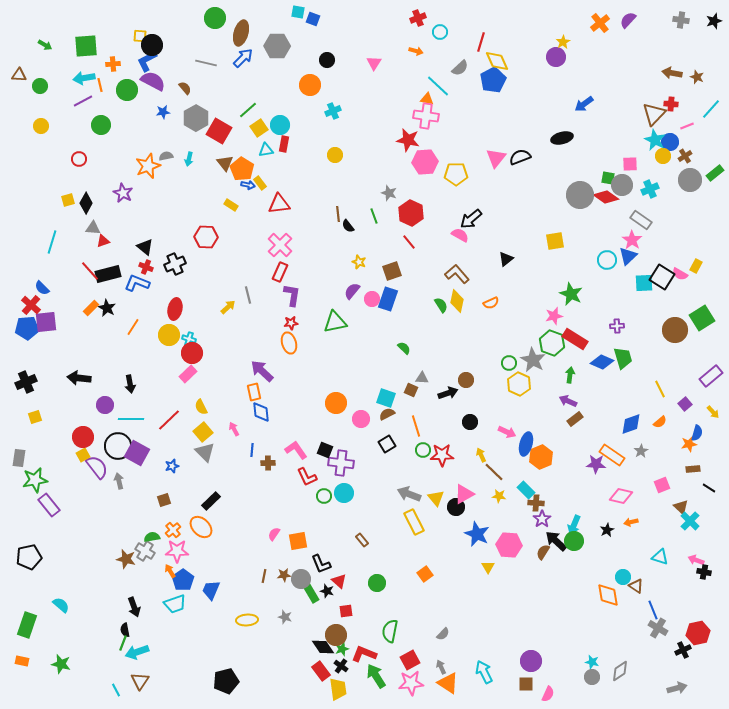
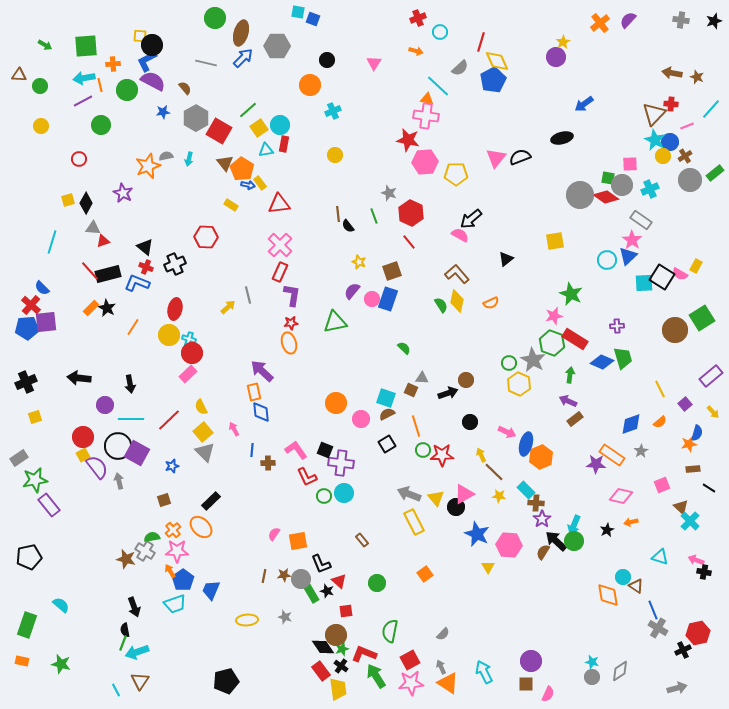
gray rectangle at (19, 458): rotated 48 degrees clockwise
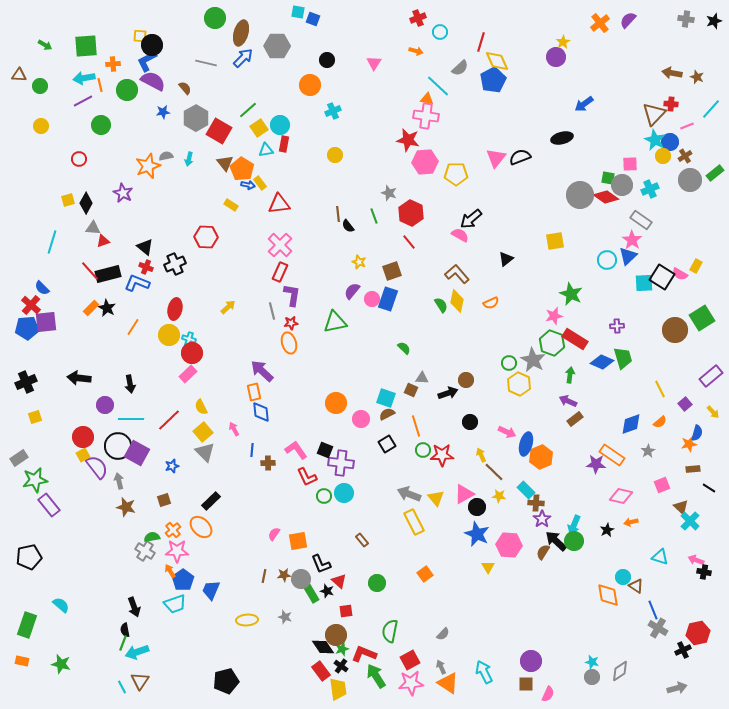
gray cross at (681, 20): moved 5 px right, 1 px up
gray line at (248, 295): moved 24 px right, 16 px down
gray star at (641, 451): moved 7 px right
black circle at (456, 507): moved 21 px right
brown star at (126, 559): moved 52 px up
cyan line at (116, 690): moved 6 px right, 3 px up
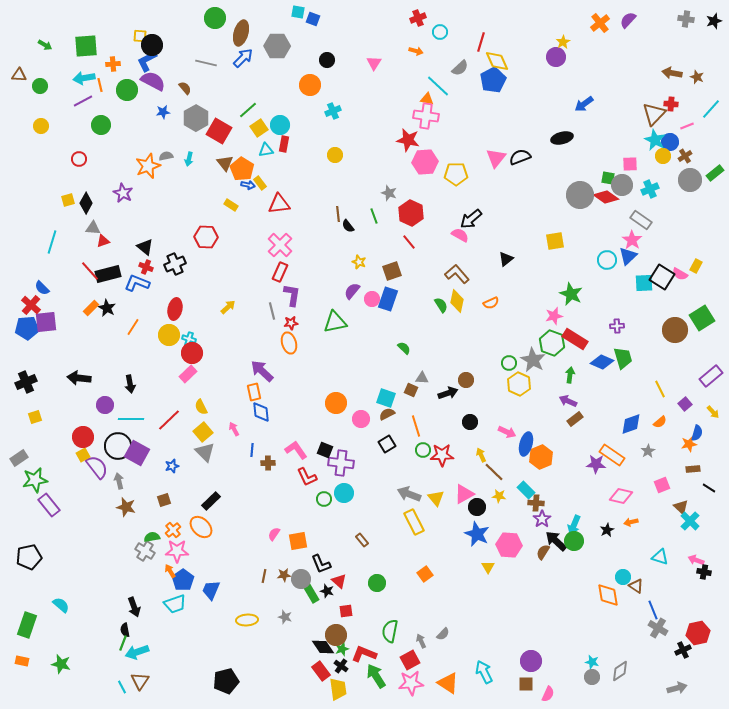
green circle at (324, 496): moved 3 px down
gray arrow at (441, 667): moved 20 px left, 26 px up
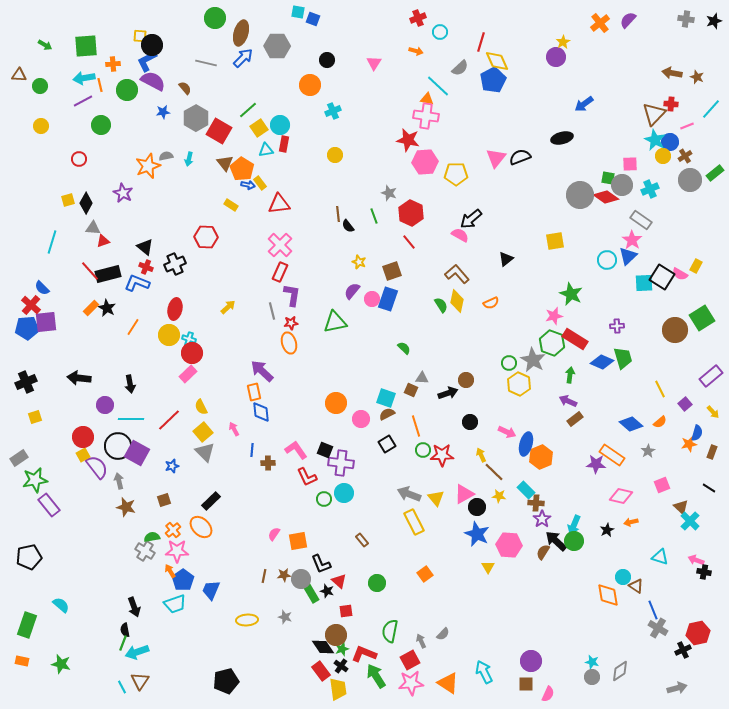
blue diamond at (631, 424): rotated 60 degrees clockwise
brown rectangle at (693, 469): moved 19 px right, 17 px up; rotated 64 degrees counterclockwise
